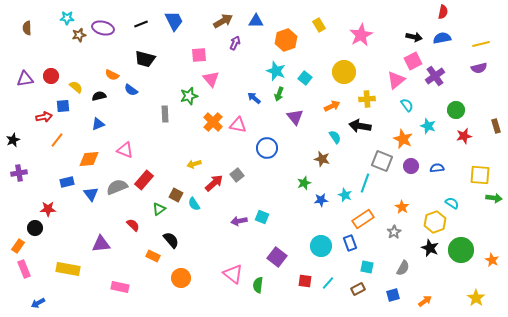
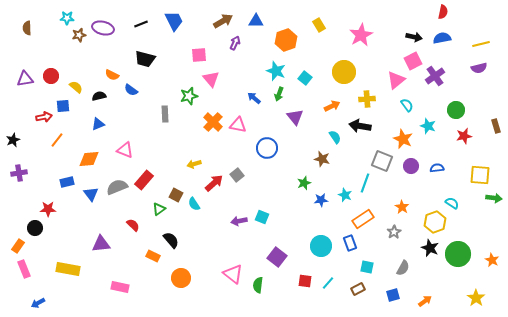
green circle at (461, 250): moved 3 px left, 4 px down
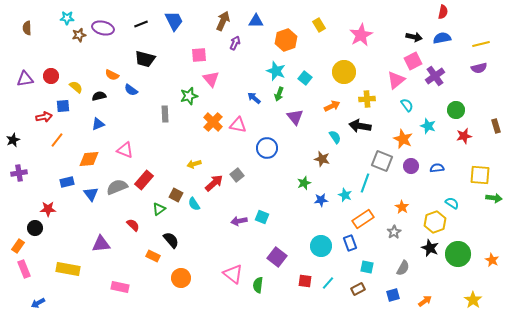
brown arrow at (223, 21): rotated 36 degrees counterclockwise
yellow star at (476, 298): moved 3 px left, 2 px down
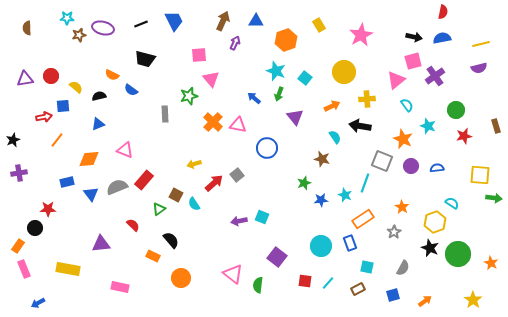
pink square at (413, 61): rotated 12 degrees clockwise
orange star at (492, 260): moved 1 px left, 3 px down
